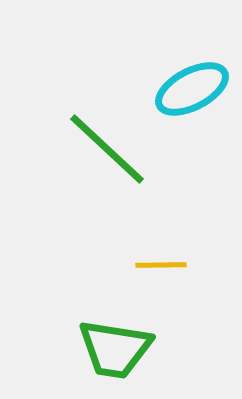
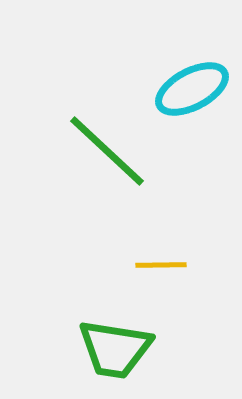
green line: moved 2 px down
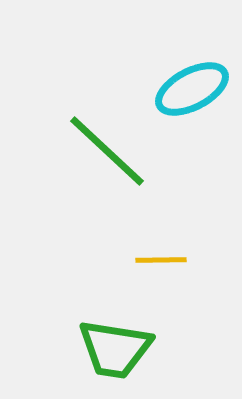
yellow line: moved 5 px up
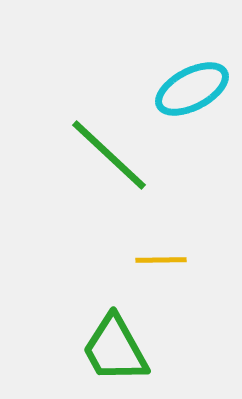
green line: moved 2 px right, 4 px down
green trapezoid: rotated 52 degrees clockwise
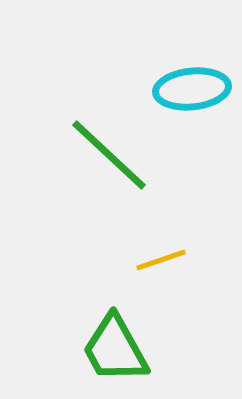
cyan ellipse: rotated 22 degrees clockwise
yellow line: rotated 18 degrees counterclockwise
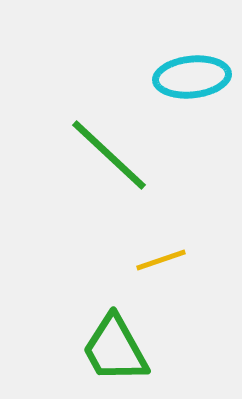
cyan ellipse: moved 12 px up
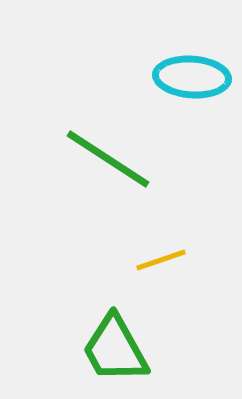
cyan ellipse: rotated 10 degrees clockwise
green line: moved 1 px left, 4 px down; rotated 10 degrees counterclockwise
